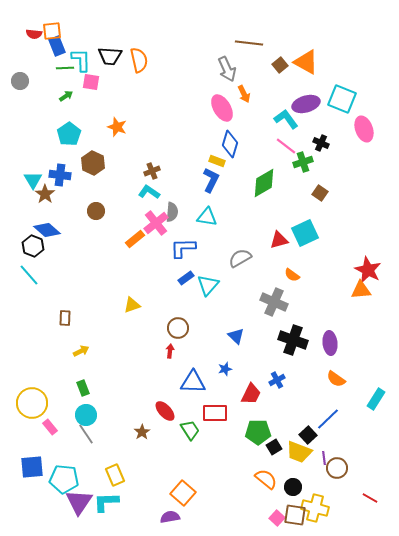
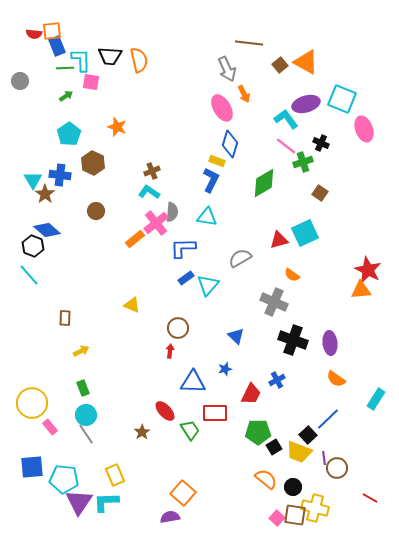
yellow triangle at (132, 305): rotated 42 degrees clockwise
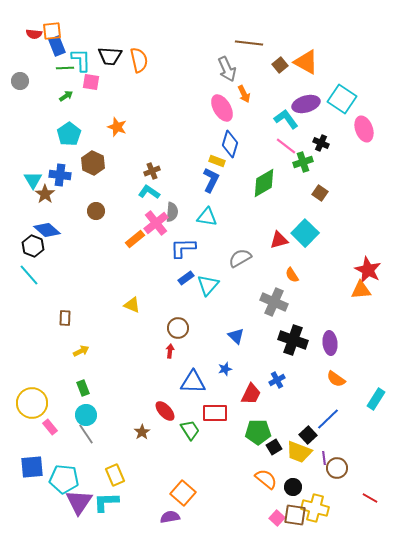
cyan square at (342, 99): rotated 12 degrees clockwise
cyan square at (305, 233): rotated 20 degrees counterclockwise
orange semicircle at (292, 275): rotated 21 degrees clockwise
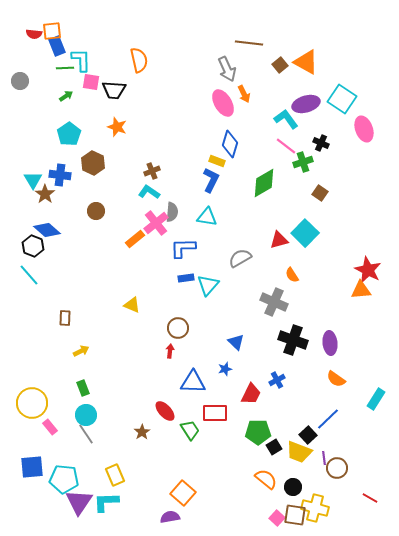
black trapezoid at (110, 56): moved 4 px right, 34 px down
pink ellipse at (222, 108): moved 1 px right, 5 px up
blue rectangle at (186, 278): rotated 28 degrees clockwise
blue triangle at (236, 336): moved 6 px down
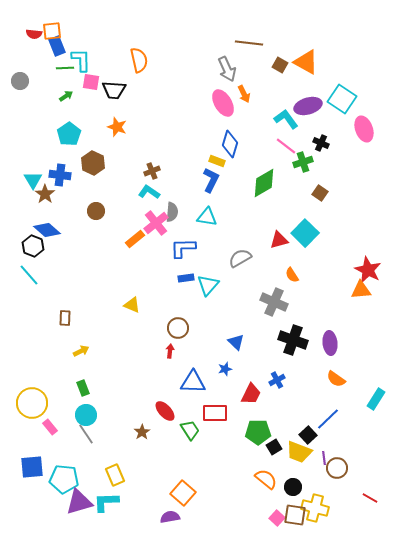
brown square at (280, 65): rotated 21 degrees counterclockwise
purple ellipse at (306, 104): moved 2 px right, 2 px down
purple triangle at (79, 502): rotated 40 degrees clockwise
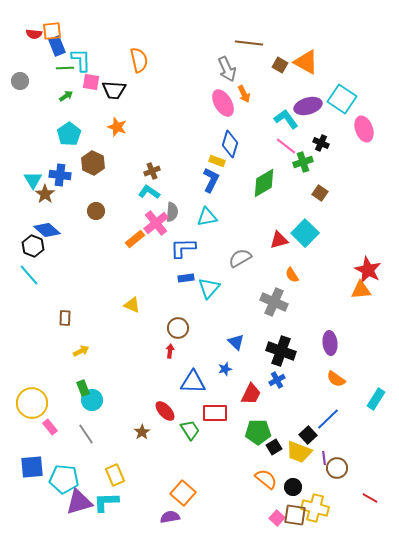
cyan triangle at (207, 217): rotated 20 degrees counterclockwise
cyan triangle at (208, 285): moved 1 px right, 3 px down
black cross at (293, 340): moved 12 px left, 11 px down
cyan circle at (86, 415): moved 6 px right, 15 px up
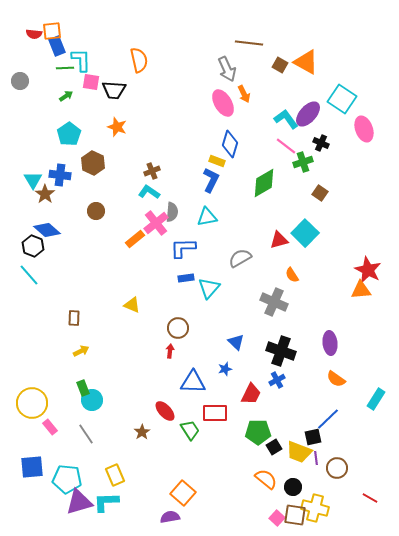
purple ellipse at (308, 106): moved 8 px down; rotated 32 degrees counterclockwise
brown rectangle at (65, 318): moved 9 px right
black square at (308, 435): moved 5 px right, 2 px down; rotated 30 degrees clockwise
purple line at (324, 458): moved 8 px left
cyan pentagon at (64, 479): moved 3 px right
